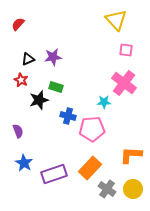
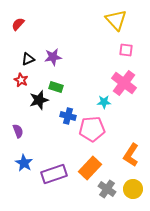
orange L-shape: rotated 60 degrees counterclockwise
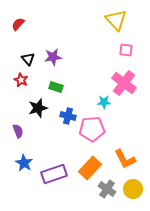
black triangle: rotated 48 degrees counterclockwise
black star: moved 1 px left, 8 px down
orange L-shape: moved 6 px left, 4 px down; rotated 60 degrees counterclockwise
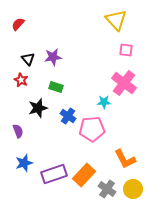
blue cross: rotated 21 degrees clockwise
blue star: rotated 24 degrees clockwise
orange rectangle: moved 6 px left, 7 px down
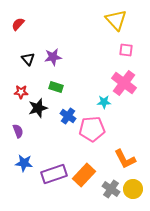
red star: moved 12 px down; rotated 24 degrees counterclockwise
blue star: rotated 24 degrees clockwise
gray cross: moved 4 px right
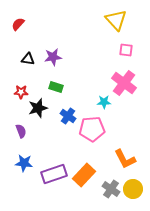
black triangle: rotated 40 degrees counterclockwise
purple semicircle: moved 3 px right
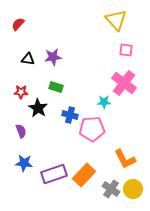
black star: rotated 24 degrees counterclockwise
blue cross: moved 2 px right, 1 px up; rotated 21 degrees counterclockwise
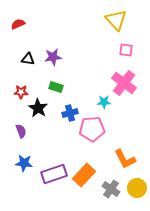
red semicircle: rotated 24 degrees clockwise
blue cross: moved 2 px up; rotated 28 degrees counterclockwise
yellow circle: moved 4 px right, 1 px up
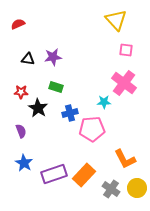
blue star: rotated 24 degrees clockwise
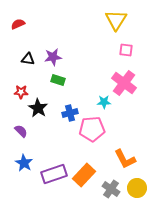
yellow triangle: rotated 15 degrees clockwise
green rectangle: moved 2 px right, 7 px up
purple semicircle: rotated 24 degrees counterclockwise
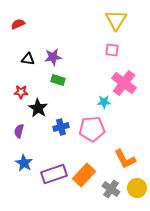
pink square: moved 14 px left
blue cross: moved 9 px left, 14 px down
purple semicircle: moved 2 px left; rotated 120 degrees counterclockwise
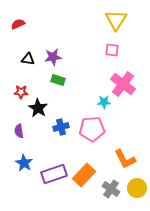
pink cross: moved 1 px left, 1 px down
purple semicircle: rotated 24 degrees counterclockwise
